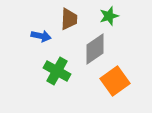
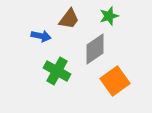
brown trapezoid: rotated 35 degrees clockwise
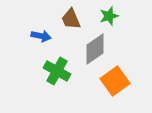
brown trapezoid: moved 2 px right; rotated 120 degrees clockwise
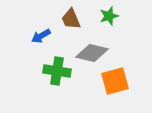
blue arrow: rotated 138 degrees clockwise
gray diamond: moved 3 px left, 4 px down; rotated 48 degrees clockwise
green cross: rotated 20 degrees counterclockwise
orange square: rotated 20 degrees clockwise
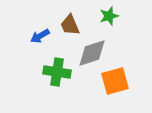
brown trapezoid: moved 1 px left, 6 px down
blue arrow: moved 1 px left
gray diamond: rotated 32 degrees counterclockwise
green cross: moved 1 px down
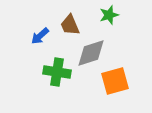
green star: moved 1 px up
blue arrow: rotated 12 degrees counterclockwise
gray diamond: moved 1 px left
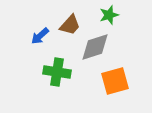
brown trapezoid: rotated 115 degrees counterclockwise
gray diamond: moved 4 px right, 6 px up
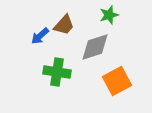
brown trapezoid: moved 6 px left
orange square: moved 2 px right; rotated 12 degrees counterclockwise
